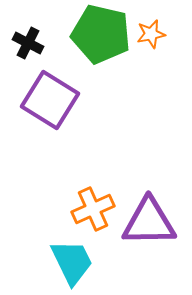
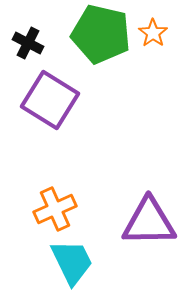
orange star: moved 2 px right, 1 px up; rotated 24 degrees counterclockwise
orange cross: moved 38 px left
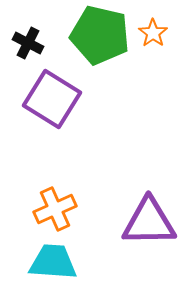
green pentagon: moved 1 px left, 1 px down
purple square: moved 2 px right, 1 px up
cyan trapezoid: moved 19 px left; rotated 60 degrees counterclockwise
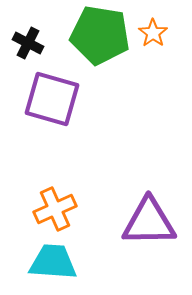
green pentagon: rotated 4 degrees counterclockwise
purple square: rotated 16 degrees counterclockwise
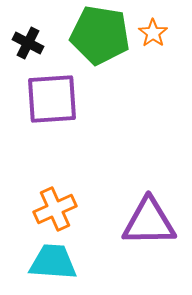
purple square: rotated 20 degrees counterclockwise
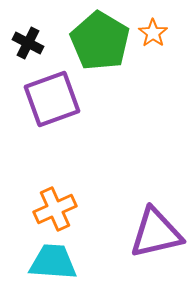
green pentagon: moved 6 px down; rotated 22 degrees clockwise
purple square: rotated 16 degrees counterclockwise
purple triangle: moved 7 px right, 11 px down; rotated 12 degrees counterclockwise
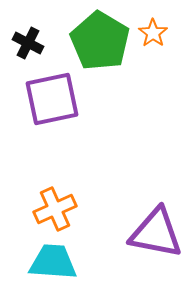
purple square: rotated 8 degrees clockwise
purple triangle: rotated 24 degrees clockwise
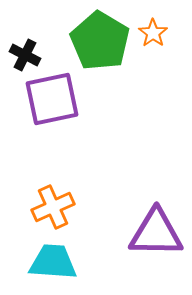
black cross: moved 3 px left, 12 px down
orange cross: moved 2 px left, 2 px up
purple triangle: rotated 10 degrees counterclockwise
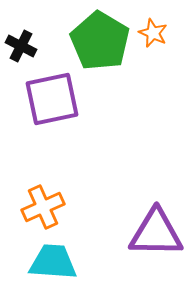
orange star: rotated 12 degrees counterclockwise
black cross: moved 4 px left, 9 px up
orange cross: moved 10 px left
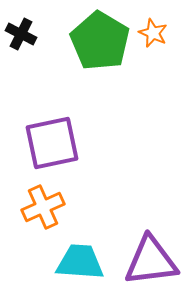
black cross: moved 12 px up
purple square: moved 44 px down
purple triangle: moved 5 px left, 28 px down; rotated 8 degrees counterclockwise
cyan trapezoid: moved 27 px right
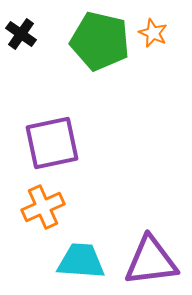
black cross: rotated 8 degrees clockwise
green pentagon: rotated 18 degrees counterclockwise
cyan trapezoid: moved 1 px right, 1 px up
